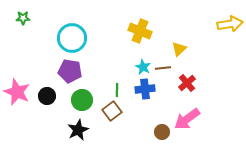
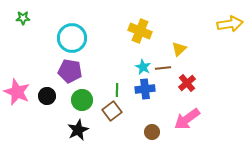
brown circle: moved 10 px left
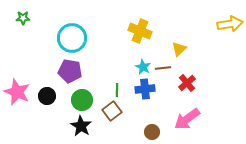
black star: moved 3 px right, 4 px up; rotated 15 degrees counterclockwise
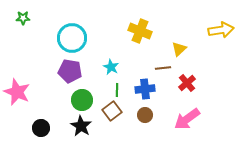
yellow arrow: moved 9 px left, 6 px down
cyan star: moved 32 px left
black circle: moved 6 px left, 32 px down
brown circle: moved 7 px left, 17 px up
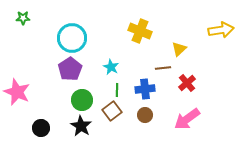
purple pentagon: moved 2 px up; rotated 30 degrees clockwise
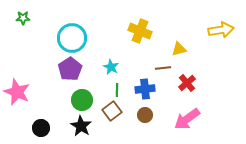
yellow triangle: rotated 28 degrees clockwise
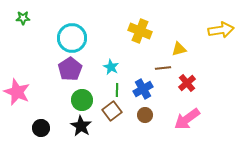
blue cross: moved 2 px left; rotated 24 degrees counterclockwise
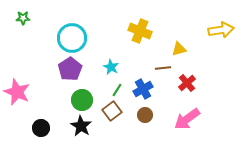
green line: rotated 32 degrees clockwise
